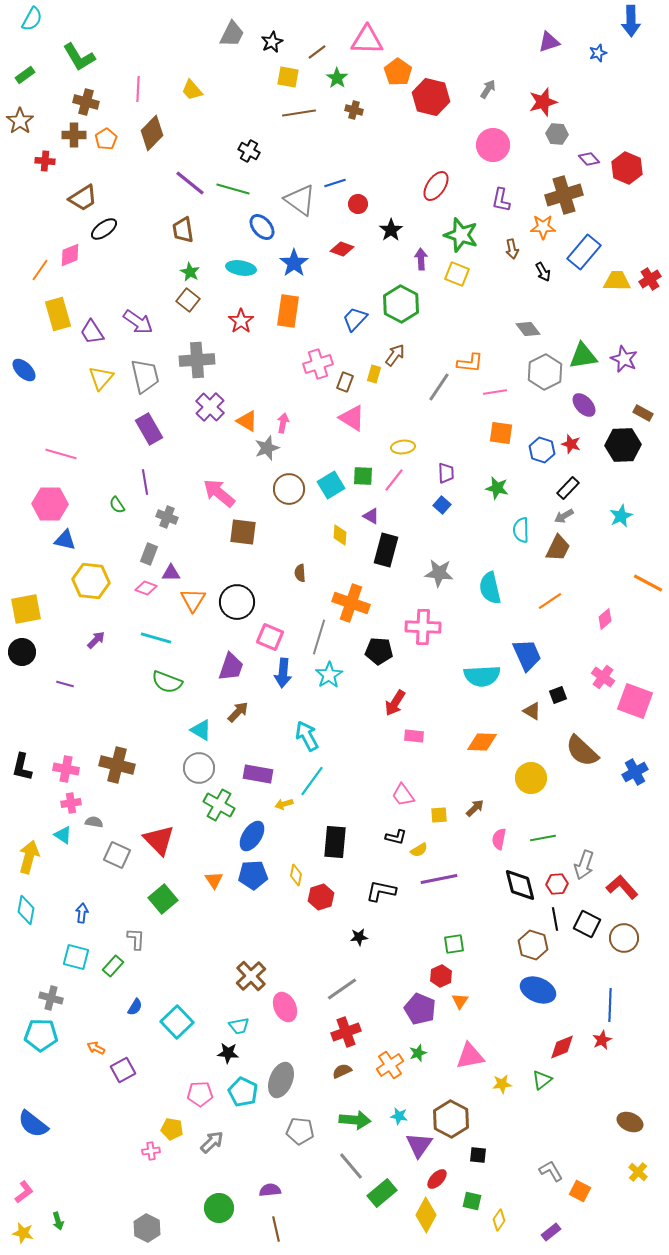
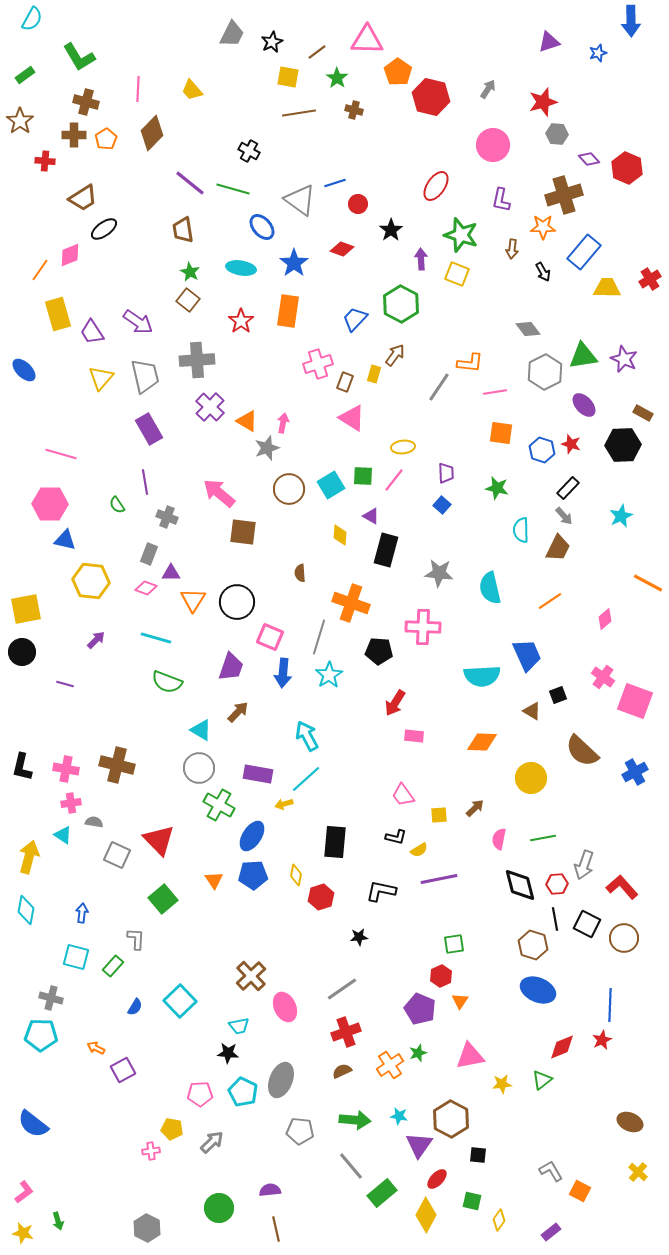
brown arrow at (512, 249): rotated 18 degrees clockwise
yellow trapezoid at (617, 281): moved 10 px left, 7 px down
gray arrow at (564, 516): rotated 102 degrees counterclockwise
cyan line at (312, 781): moved 6 px left, 2 px up; rotated 12 degrees clockwise
cyan square at (177, 1022): moved 3 px right, 21 px up
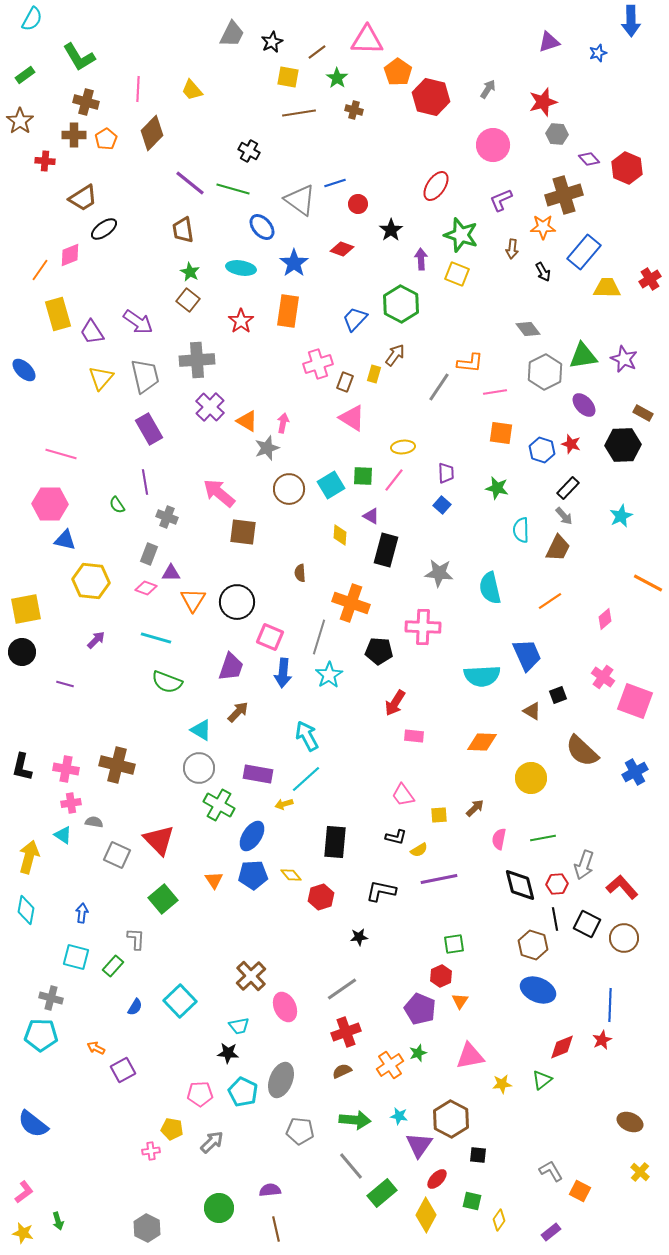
purple L-shape at (501, 200): rotated 55 degrees clockwise
yellow diamond at (296, 875): moved 5 px left; rotated 50 degrees counterclockwise
yellow cross at (638, 1172): moved 2 px right
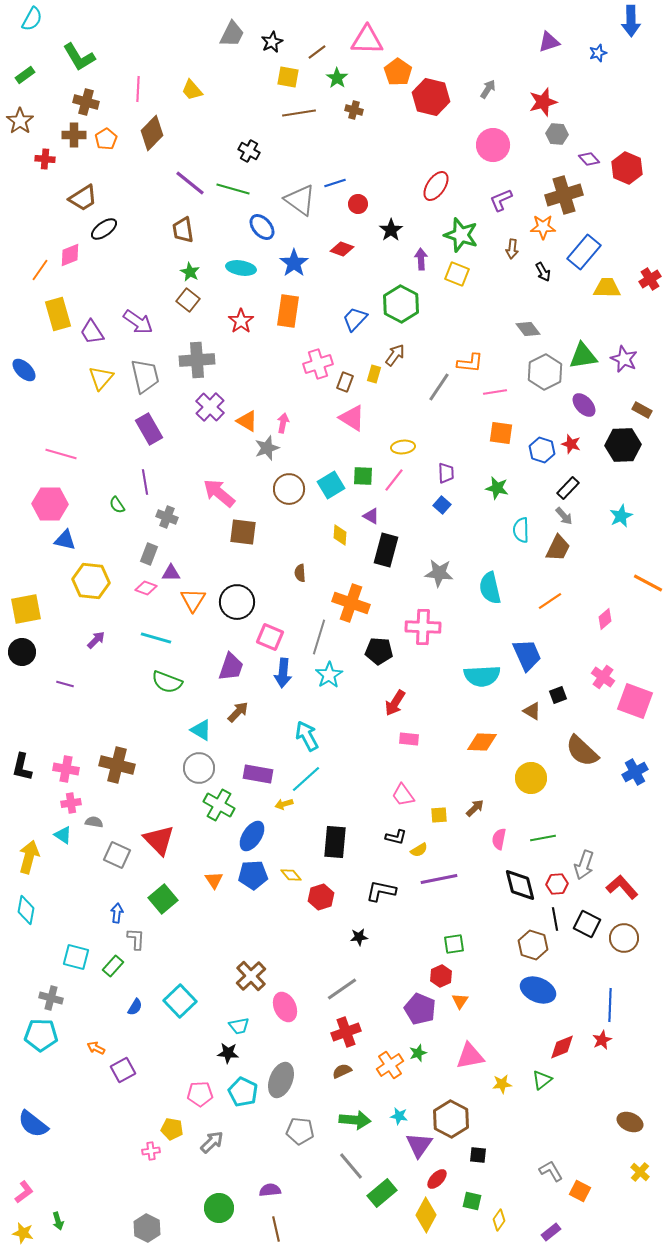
red cross at (45, 161): moved 2 px up
brown rectangle at (643, 413): moved 1 px left, 3 px up
pink rectangle at (414, 736): moved 5 px left, 3 px down
blue arrow at (82, 913): moved 35 px right
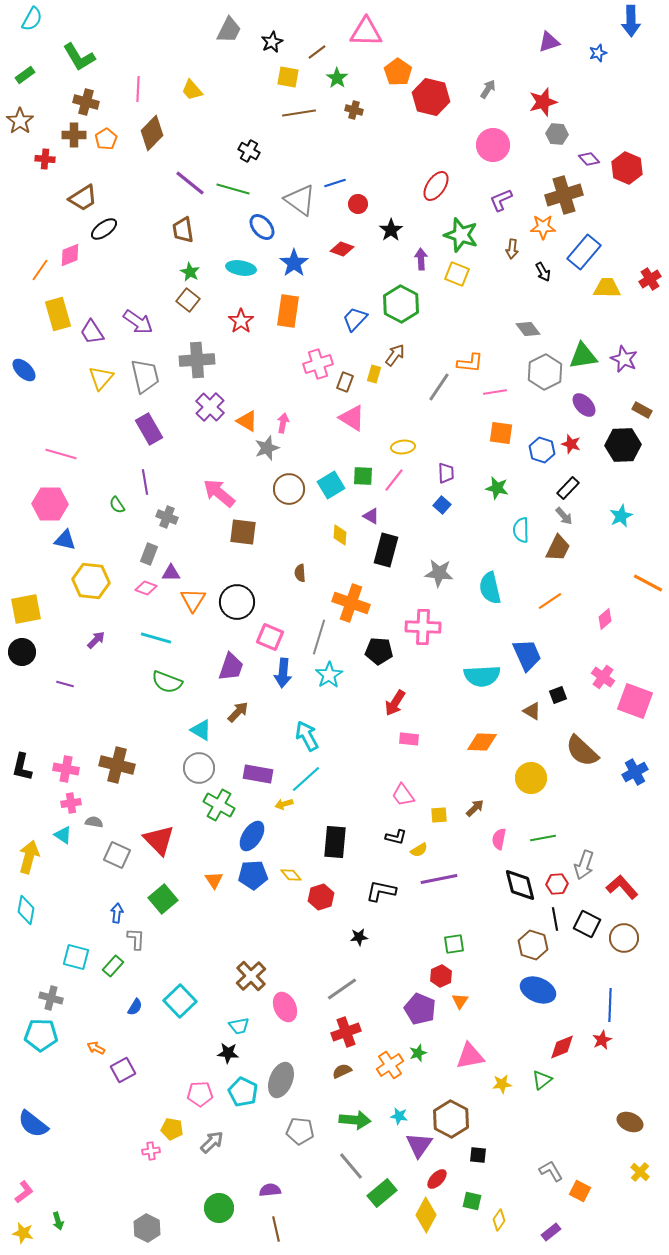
gray trapezoid at (232, 34): moved 3 px left, 4 px up
pink triangle at (367, 40): moved 1 px left, 8 px up
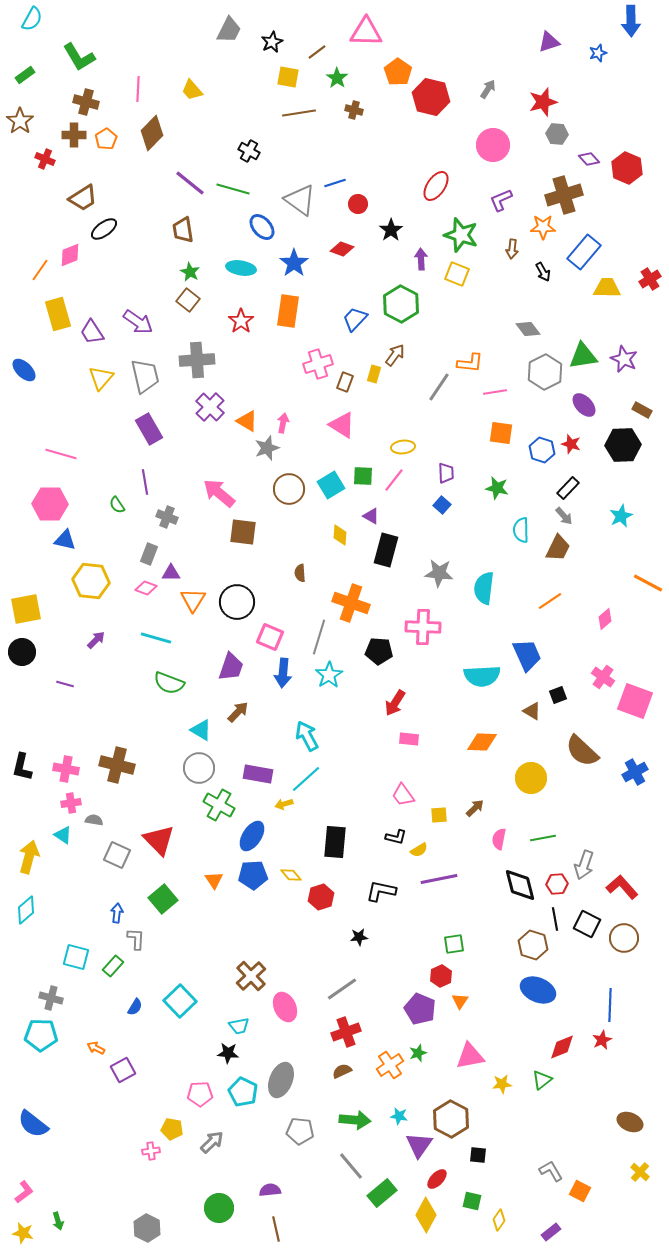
red cross at (45, 159): rotated 18 degrees clockwise
pink triangle at (352, 418): moved 10 px left, 7 px down
cyan semicircle at (490, 588): moved 6 px left; rotated 20 degrees clockwise
green semicircle at (167, 682): moved 2 px right, 1 px down
gray semicircle at (94, 822): moved 2 px up
cyan diamond at (26, 910): rotated 40 degrees clockwise
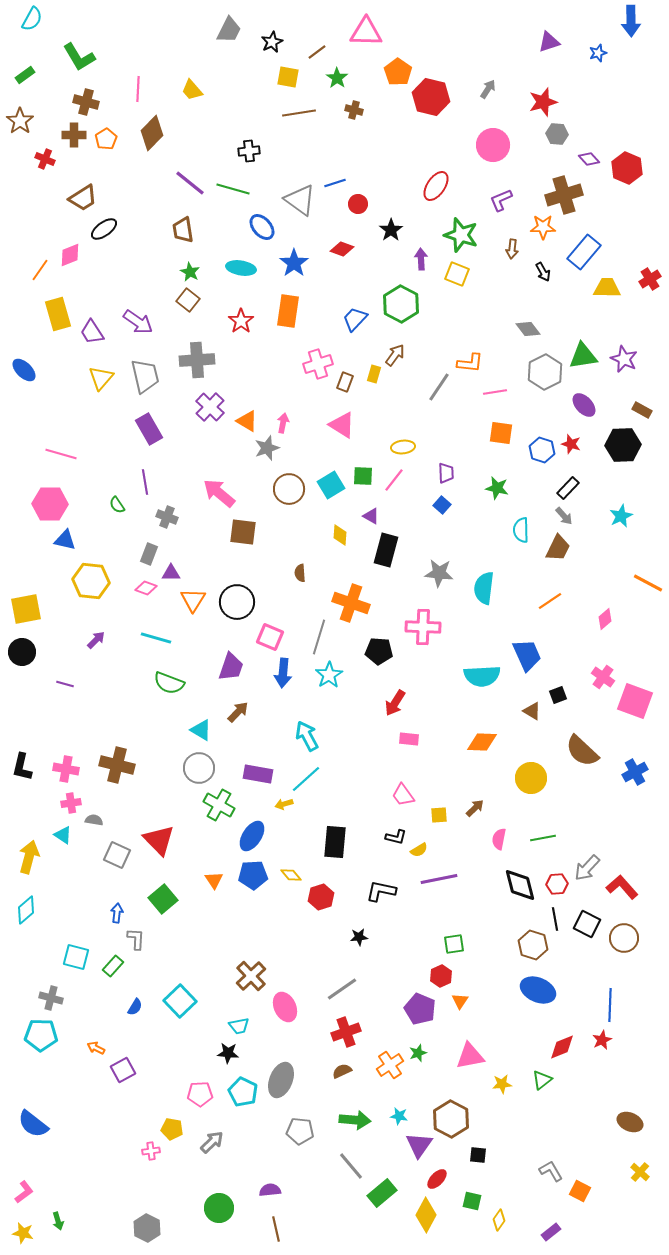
black cross at (249, 151): rotated 35 degrees counterclockwise
gray arrow at (584, 865): moved 3 px right, 3 px down; rotated 24 degrees clockwise
